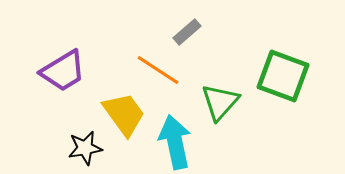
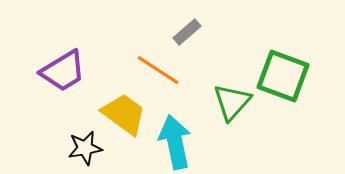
green triangle: moved 12 px right
yellow trapezoid: rotated 18 degrees counterclockwise
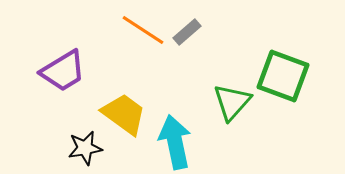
orange line: moved 15 px left, 40 px up
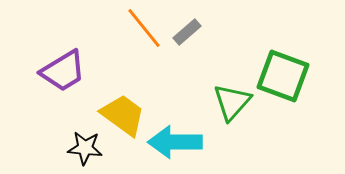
orange line: moved 1 px right, 2 px up; rotated 18 degrees clockwise
yellow trapezoid: moved 1 px left, 1 px down
cyan arrow: rotated 78 degrees counterclockwise
black star: rotated 16 degrees clockwise
